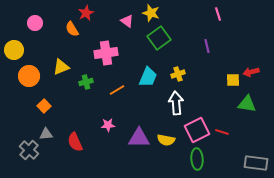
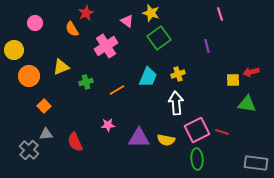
pink line: moved 2 px right
pink cross: moved 7 px up; rotated 25 degrees counterclockwise
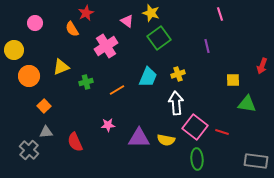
red arrow: moved 11 px right, 6 px up; rotated 56 degrees counterclockwise
pink square: moved 2 px left, 3 px up; rotated 25 degrees counterclockwise
gray triangle: moved 2 px up
gray rectangle: moved 2 px up
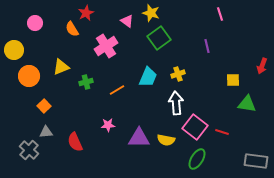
green ellipse: rotated 35 degrees clockwise
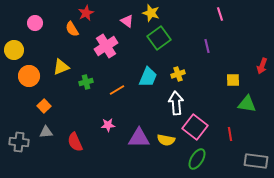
red line: moved 8 px right, 2 px down; rotated 64 degrees clockwise
gray cross: moved 10 px left, 8 px up; rotated 36 degrees counterclockwise
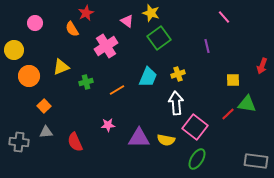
pink line: moved 4 px right, 3 px down; rotated 24 degrees counterclockwise
red line: moved 2 px left, 20 px up; rotated 56 degrees clockwise
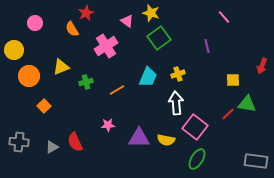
gray triangle: moved 6 px right, 15 px down; rotated 24 degrees counterclockwise
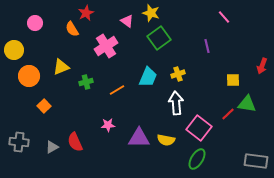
pink square: moved 4 px right, 1 px down
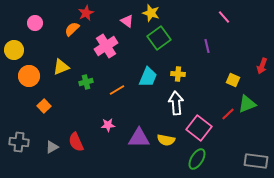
orange semicircle: rotated 77 degrees clockwise
yellow cross: rotated 24 degrees clockwise
yellow square: rotated 24 degrees clockwise
green triangle: rotated 30 degrees counterclockwise
red semicircle: moved 1 px right
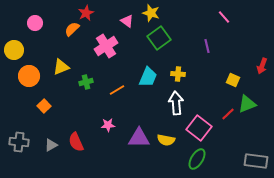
gray triangle: moved 1 px left, 2 px up
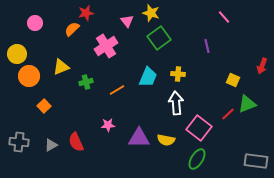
red star: rotated 14 degrees clockwise
pink triangle: rotated 16 degrees clockwise
yellow circle: moved 3 px right, 4 px down
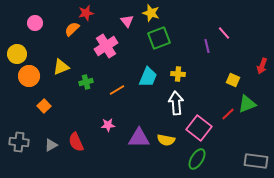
pink line: moved 16 px down
green square: rotated 15 degrees clockwise
